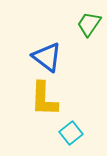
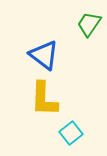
blue triangle: moved 3 px left, 2 px up
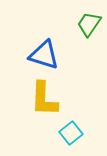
blue triangle: rotated 20 degrees counterclockwise
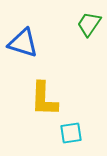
blue triangle: moved 21 px left, 12 px up
cyan square: rotated 30 degrees clockwise
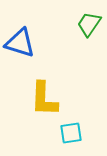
blue triangle: moved 3 px left
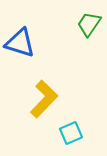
yellow L-shape: rotated 138 degrees counterclockwise
cyan square: rotated 15 degrees counterclockwise
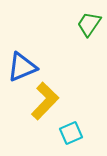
blue triangle: moved 2 px right, 24 px down; rotated 40 degrees counterclockwise
yellow L-shape: moved 1 px right, 2 px down
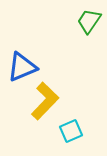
green trapezoid: moved 3 px up
cyan square: moved 2 px up
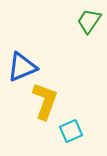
yellow L-shape: rotated 24 degrees counterclockwise
